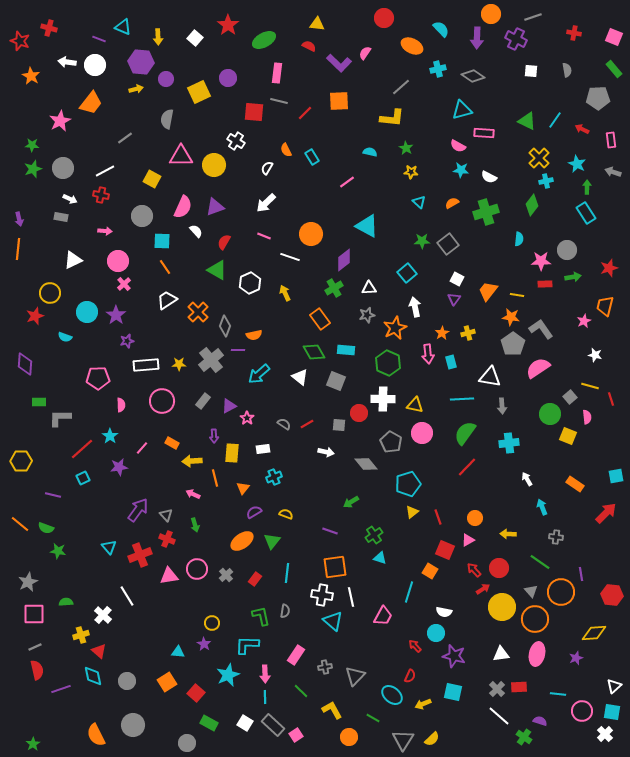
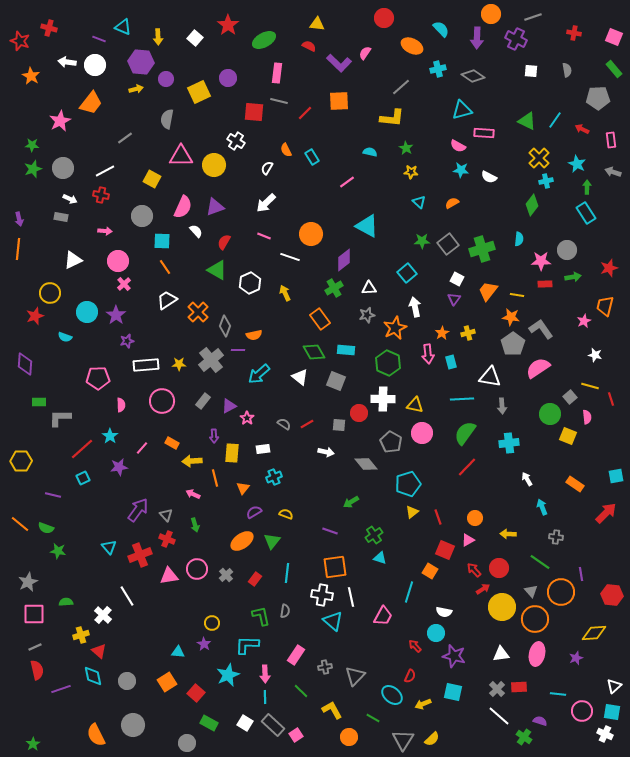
green cross at (486, 212): moved 4 px left, 37 px down
white cross at (605, 734): rotated 21 degrees counterclockwise
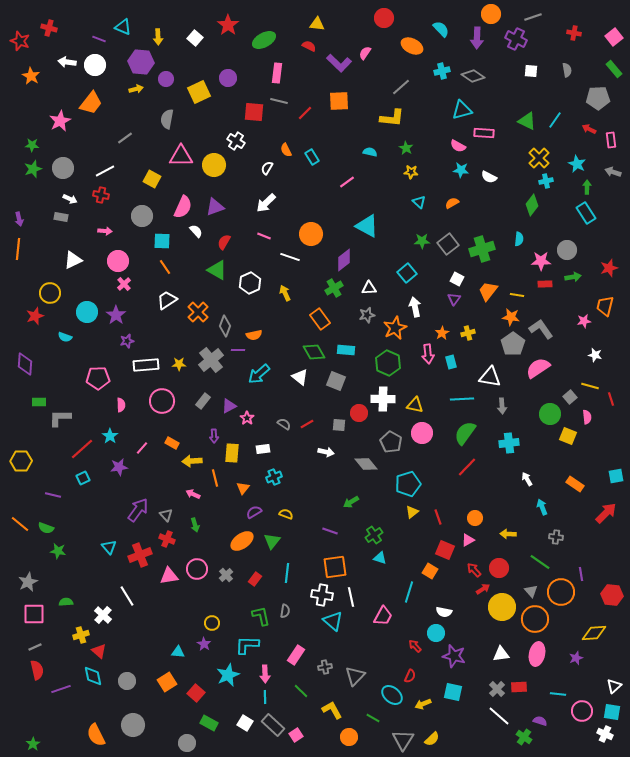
pink square at (614, 37): rotated 30 degrees clockwise
cyan cross at (438, 69): moved 4 px right, 2 px down
red arrow at (582, 129): moved 7 px right
pink star at (584, 321): rotated 16 degrees clockwise
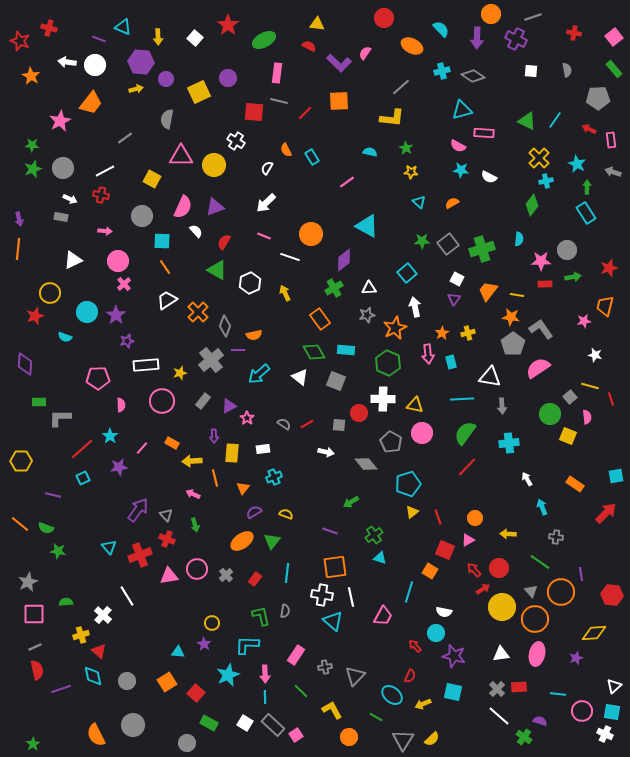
yellow star at (179, 364): moved 1 px right, 9 px down; rotated 16 degrees counterclockwise
green line at (373, 718): moved 3 px right, 1 px up
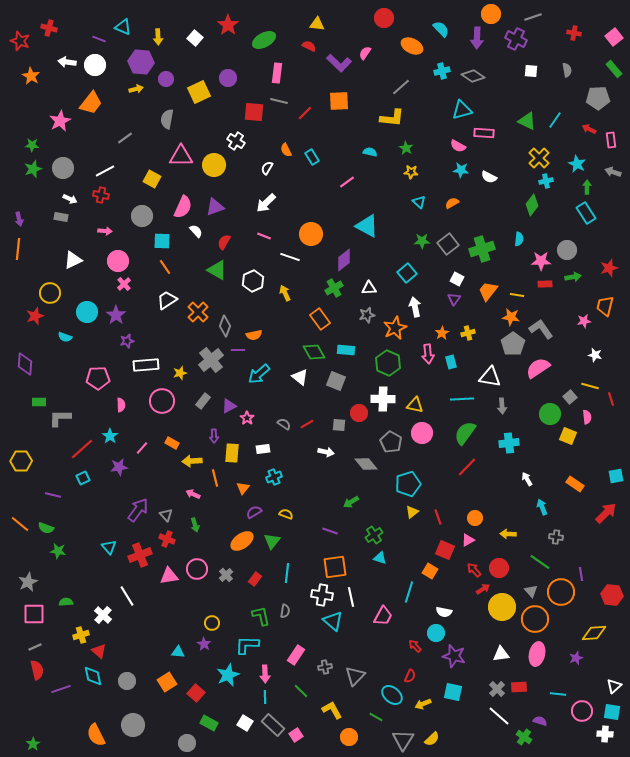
white hexagon at (250, 283): moved 3 px right, 2 px up
white cross at (605, 734): rotated 21 degrees counterclockwise
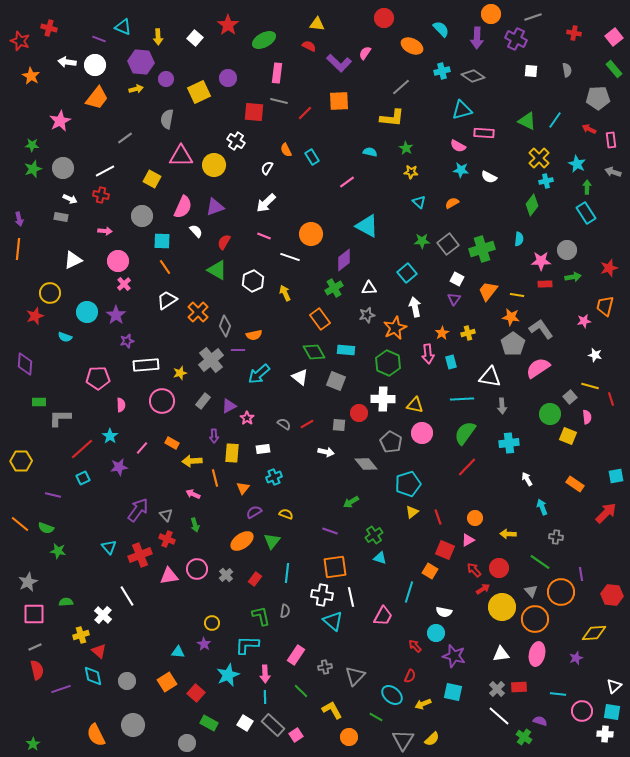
orange trapezoid at (91, 103): moved 6 px right, 5 px up
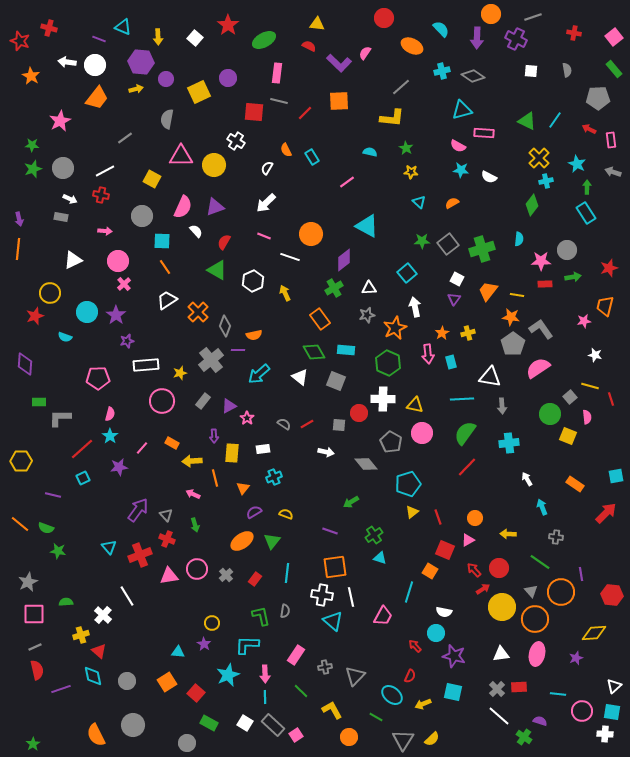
pink semicircle at (121, 405): moved 11 px left, 9 px down; rotated 16 degrees clockwise
